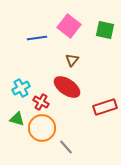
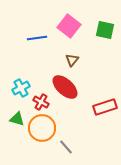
red ellipse: moved 2 px left; rotated 8 degrees clockwise
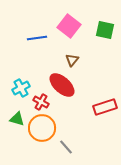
red ellipse: moved 3 px left, 2 px up
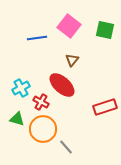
orange circle: moved 1 px right, 1 px down
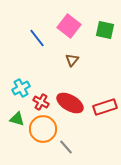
blue line: rotated 60 degrees clockwise
red ellipse: moved 8 px right, 18 px down; rotated 12 degrees counterclockwise
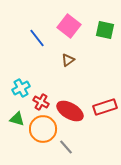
brown triangle: moved 4 px left; rotated 16 degrees clockwise
red ellipse: moved 8 px down
